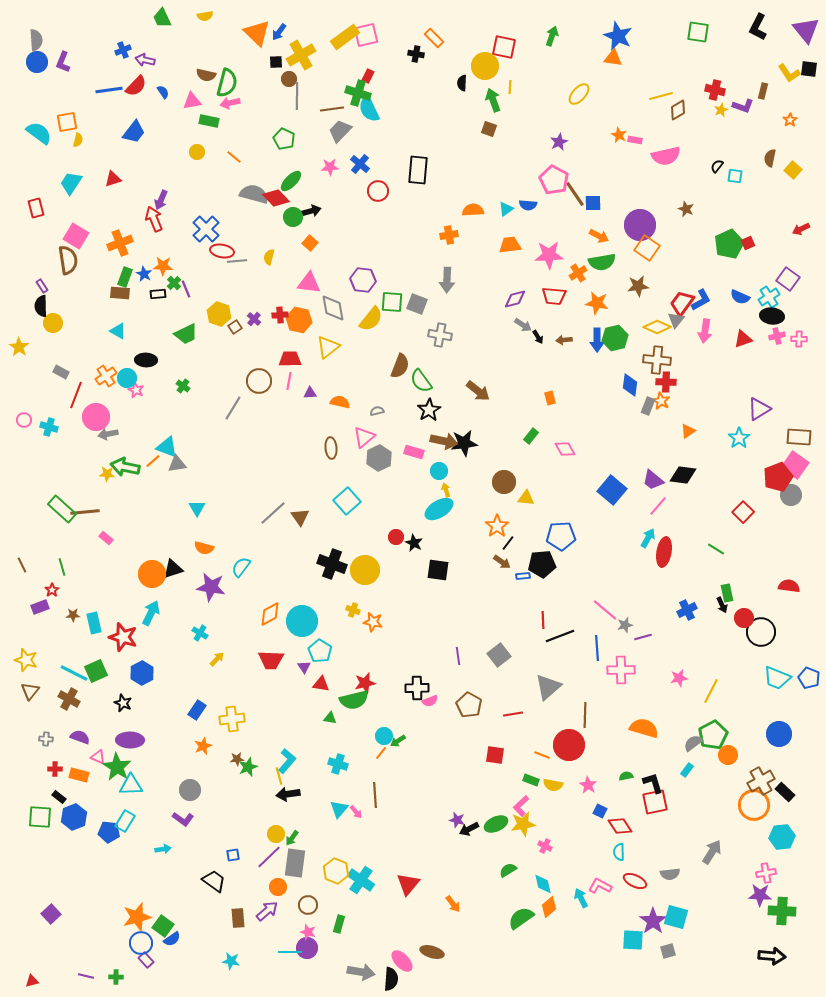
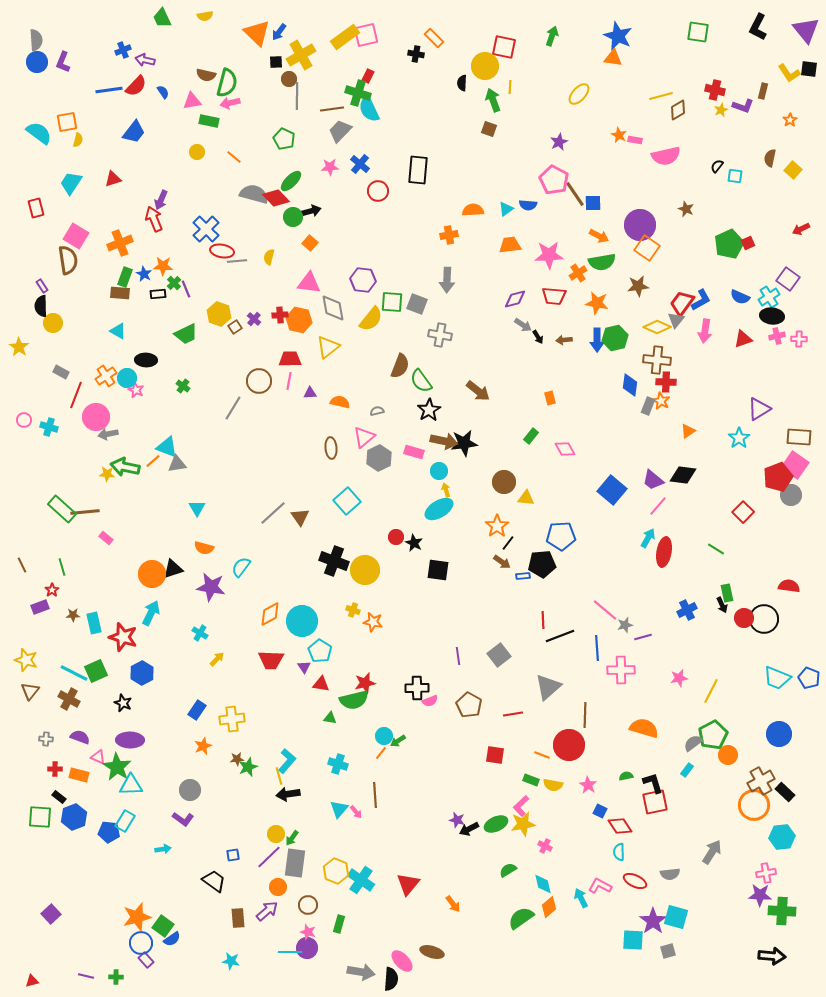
black cross at (332, 564): moved 2 px right, 3 px up
black circle at (761, 632): moved 3 px right, 13 px up
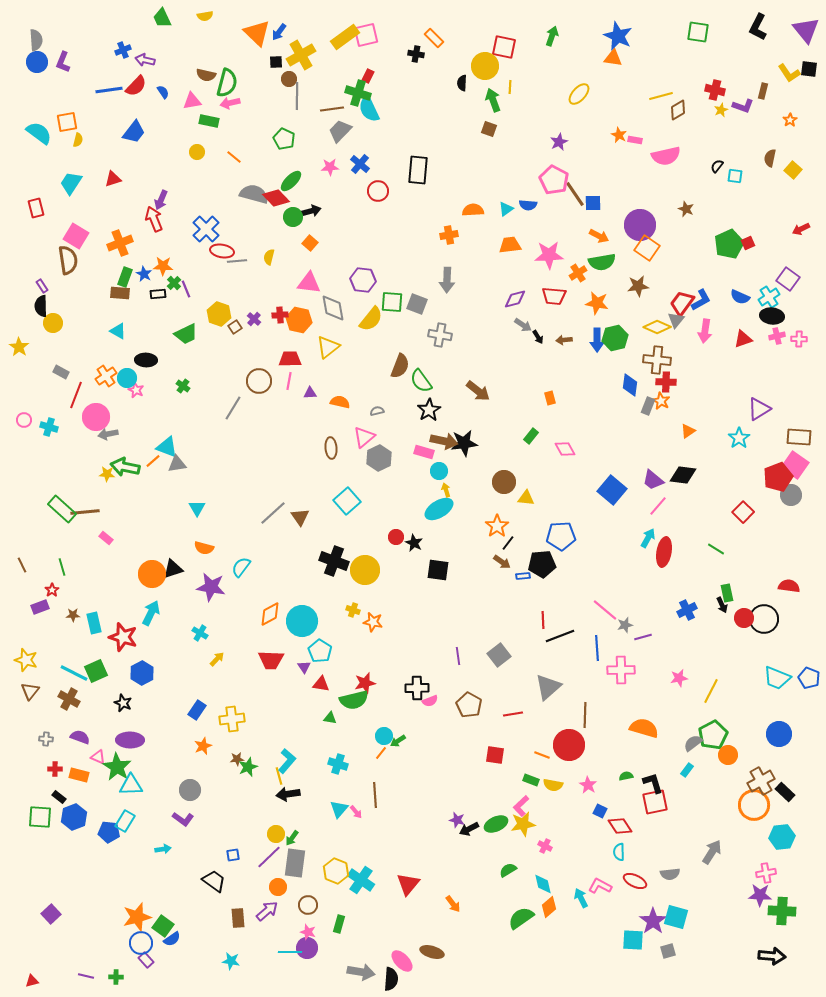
pink rectangle at (414, 452): moved 10 px right
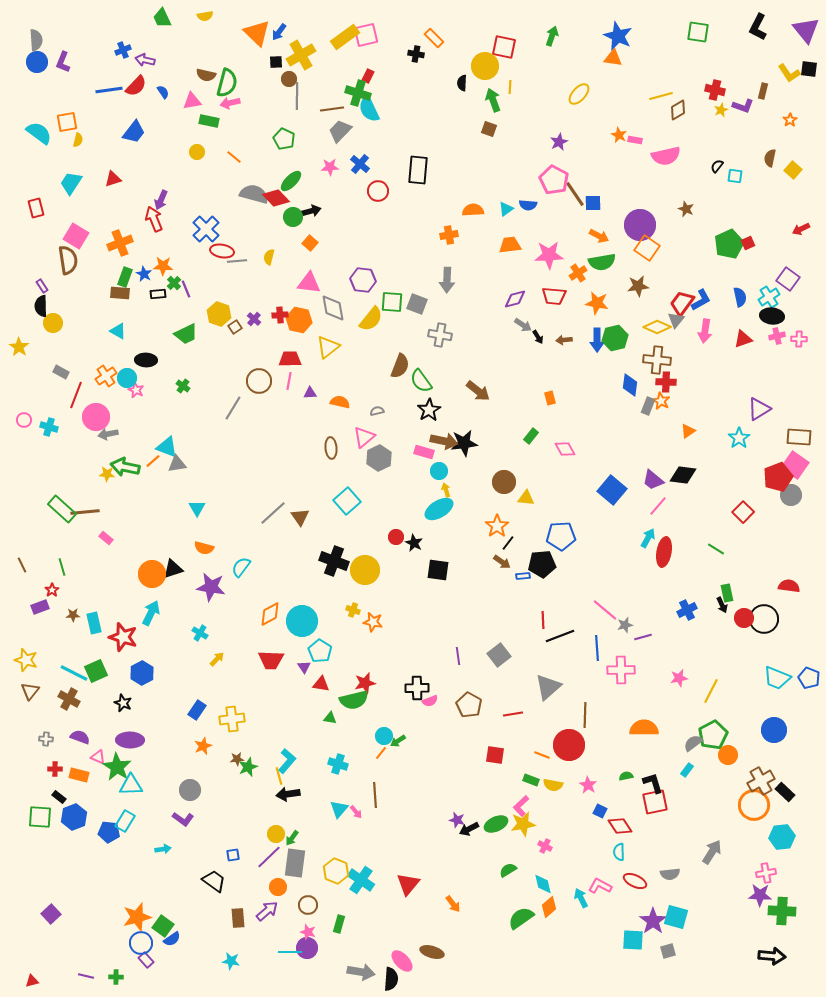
blue semicircle at (740, 297): rotated 126 degrees counterclockwise
orange semicircle at (644, 728): rotated 16 degrees counterclockwise
blue circle at (779, 734): moved 5 px left, 4 px up
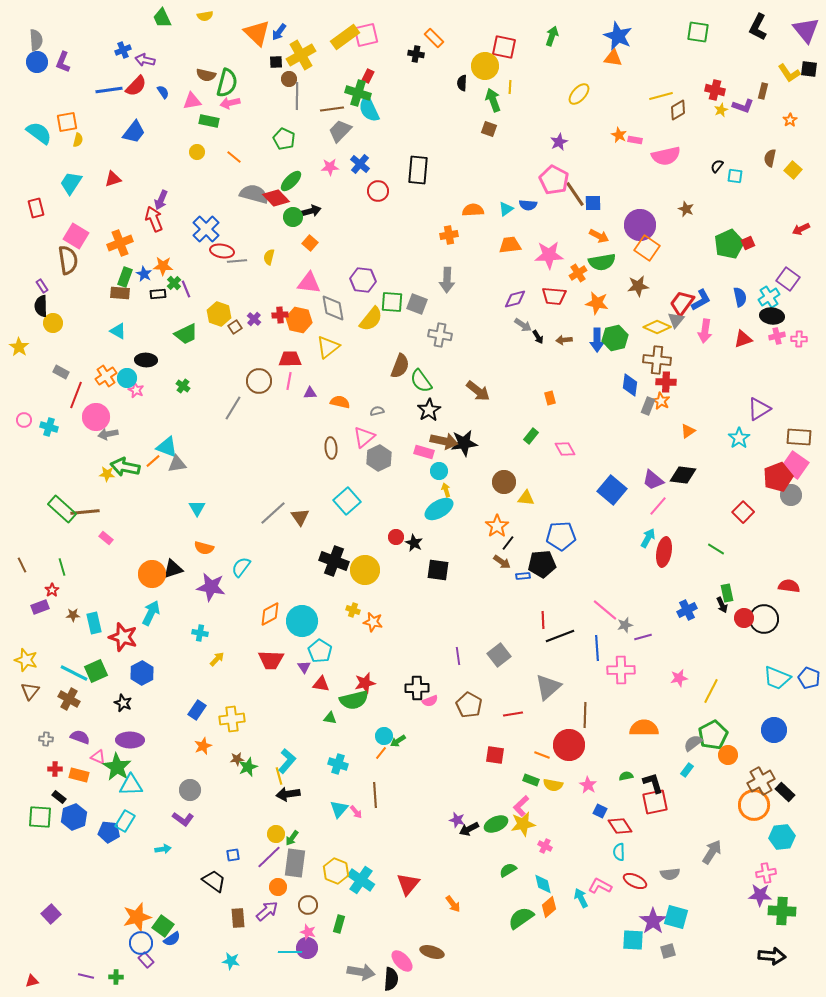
cyan cross at (200, 633): rotated 21 degrees counterclockwise
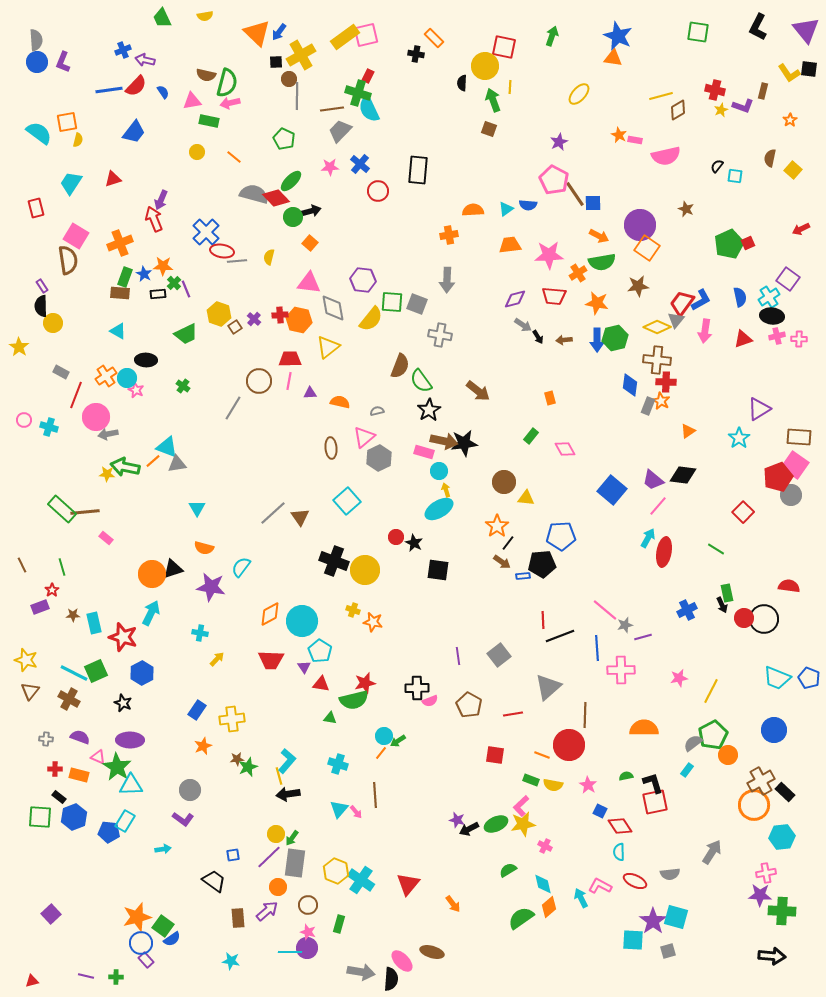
blue cross at (206, 229): moved 3 px down
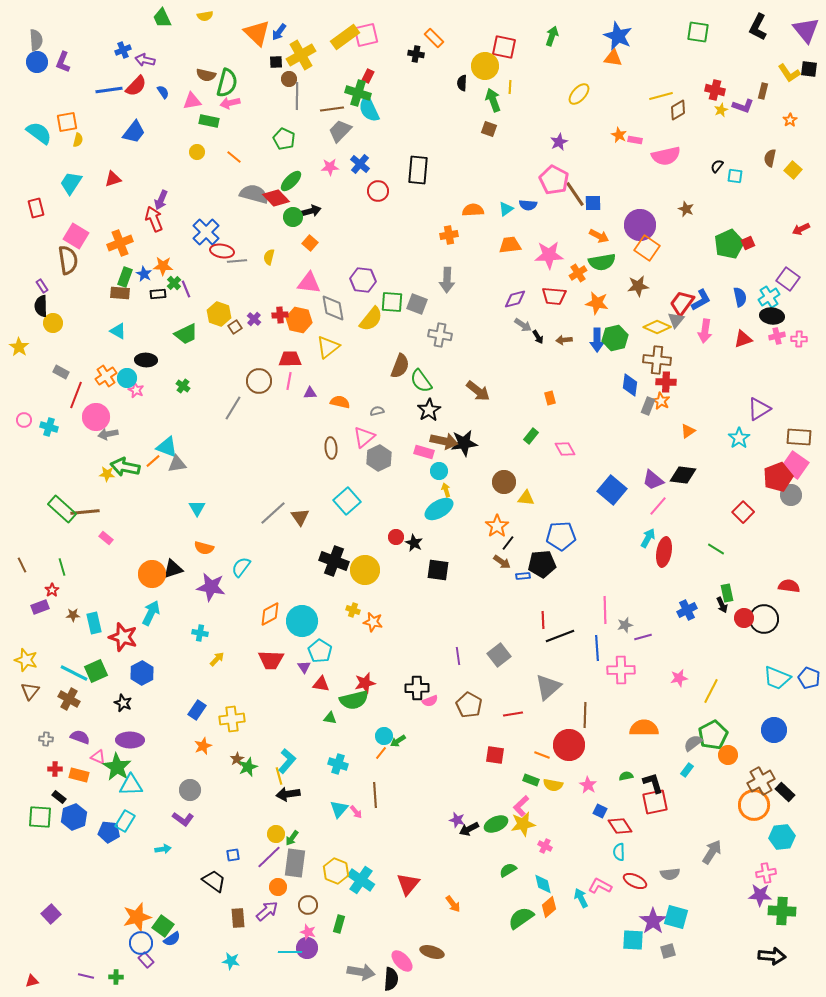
pink line at (605, 610): rotated 48 degrees clockwise
brown star at (237, 759): rotated 24 degrees counterclockwise
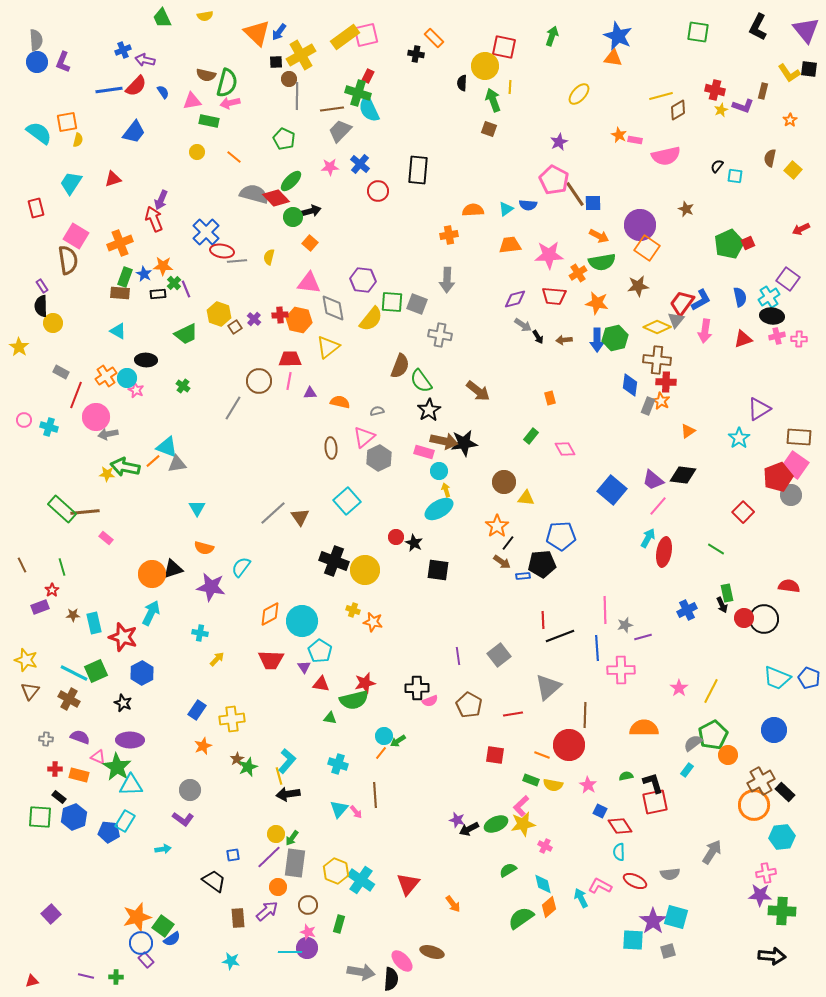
pink star at (679, 678): moved 10 px down; rotated 24 degrees counterclockwise
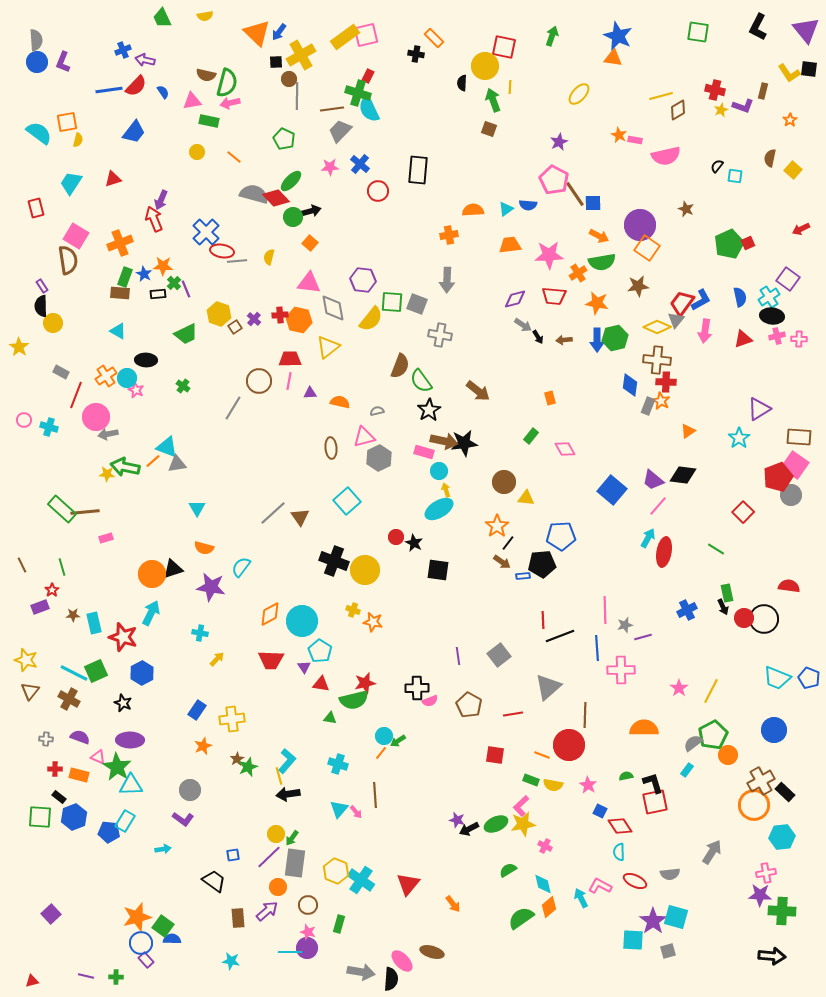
pink triangle at (364, 437): rotated 25 degrees clockwise
pink rectangle at (106, 538): rotated 56 degrees counterclockwise
black arrow at (722, 605): moved 1 px right, 2 px down
blue semicircle at (172, 939): rotated 144 degrees counterclockwise
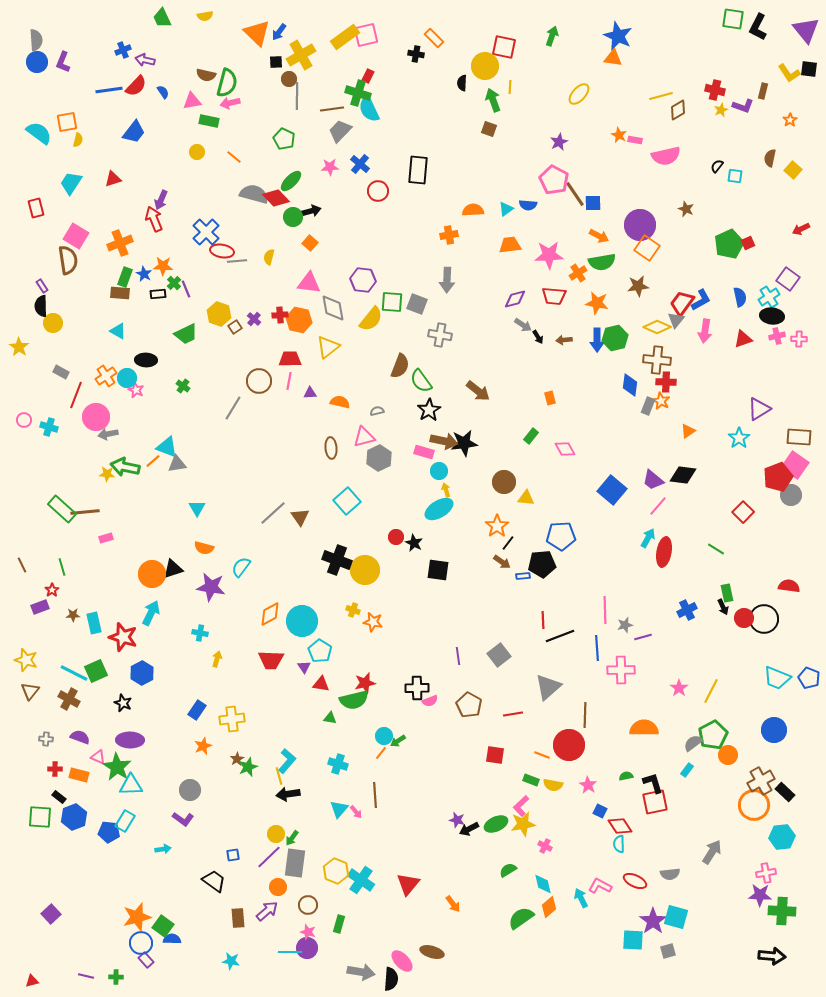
green square at (698, 32): moved 35 px right, 13 px up
black cross at (334, 561): moved 3 px right, 1 px up
yellow arrow at (217, 659): rotated 28 degrees counterclockwise
cyan semicircle at (619, 852): moved 8 px up
